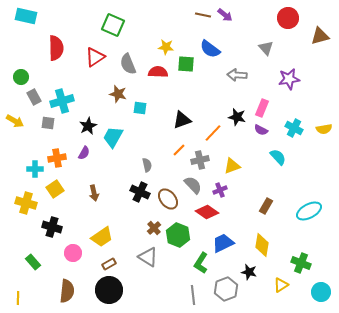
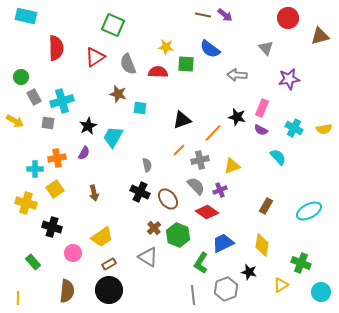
gray semicircle at (193, 185): moved 3 px right, 1 px down
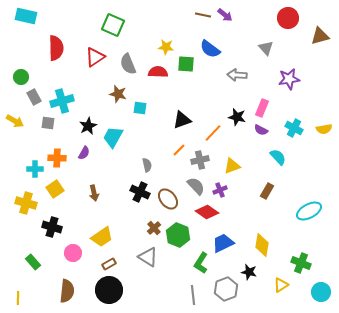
orange cross at (57, 158): rotated 12 degrees clockwise
brown rectangle at (266, 206): moved 1 px right, 15 px up
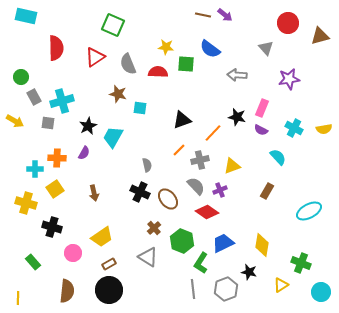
red circle at (288, 18): moved 5 px down
green hexagon at (178, 235): moved 4 px right, 6 px down
gray line at (193, 295): moved 6 px up
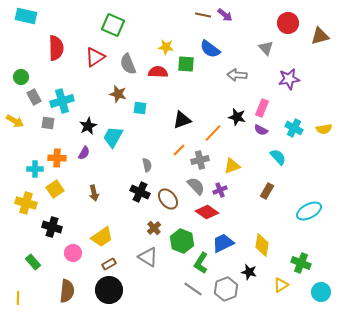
gray line at (193, 289): rotated 48 degrees counterclockwise
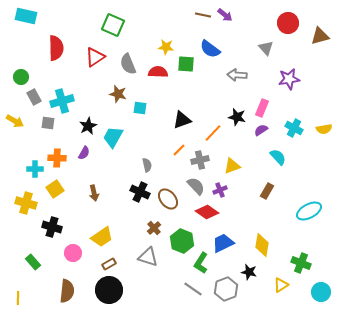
purple semicircle at (261, 130): rotated 120 degrees clockwise
gray triangle at (148, 257): rotated 15 degrees counterclockwise
